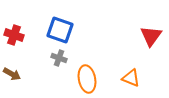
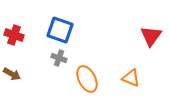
orange ellipse: rotated 16 degrees counterclockwise
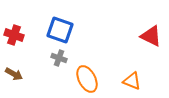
red triangle: rotated 40 degrees counterclockwise
brown arrow: moved 2 px right
orange triangle: moved 1 px right, 3 px down
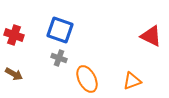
orange triangle: rotated 42 degrees counterclockwise
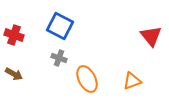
blue square: moved 4 px up; rotated 8 degrees clockwise
red triangle: rotated 25 degrees clockwise
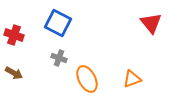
blue square: moved 2 px left, 3 px up
red triangle: moved 13 px up
brown arrow: moved 1 px up
orange triangle: moved 2 px up
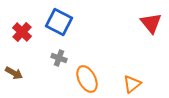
blue square: moved 1 px right, 1 px up
red cross: moved 8 px right, 3 px up; rotated 24 degrees clockwise
orange triangle: moved 5 px down; rotated 18 degrees counterclockwise
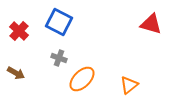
red triangle: moved 1 px down; rotated 35 degrees counterclockwise
red cross: moved 3 px left, 1 px up
brown arrow: moved 2 px right
orange ellipse: moved 5 px left; rotated 72 degrees clockwise
orange triangle: moved 3 px left, 1 px down
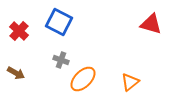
gray cross: moved 2 px right, 2 px down
orange ellipse: moved 1 px right
orange triangle: moved 1 px right, 3 px up
